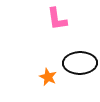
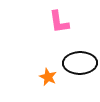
pink L-shape: moved 2 px right, 3 px down
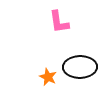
black ellipse: moved 4 px down
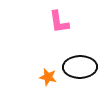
orange star: rotated 12 degrees counterclockwise
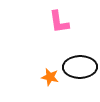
orange star: moved 2 px right
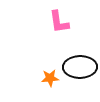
orange star: moved 1 px down; rotated 18 degrees counterclockwise
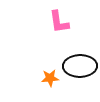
black ellipse: moved 1 px up
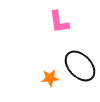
black ellipse: rotated 48 degrees clockwise
